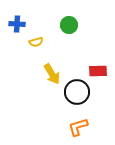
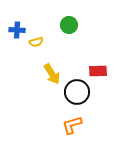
blue cross: moved 6 px down
orange L-shape: moved 6 px left, 2 px up
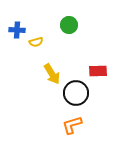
black circle: moved 1 px left, 1 px down
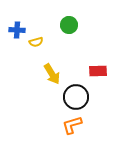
black circle: moved 4 px down
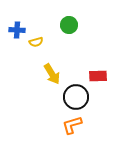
red rectangle: moved 5 px down
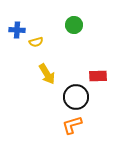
green circle: moved 5 px right
yellow arrow: moved 5 px left
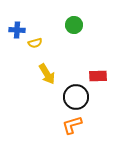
yellow semicircle: moved 1 px left, 1 px down
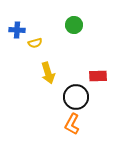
yellow arrow: moved 1 px right, 1 px up; rotated 15 degrees clockwise
orange L-shape: moved 1 px up; rotated 45 degrees counterclockwise
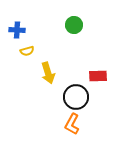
yellow semicircle: moved 8 px left, 8 px down
